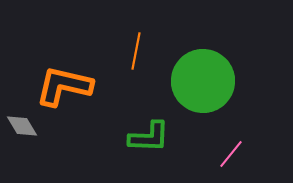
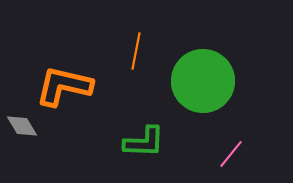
green L-shape: moved 5 px left, 5 px down
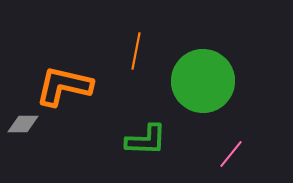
gray diamond: moved 1 px right, 2 px up; rotated 60 degrees counterclockwise
green L-shape: moved 2 px right, 2 px up
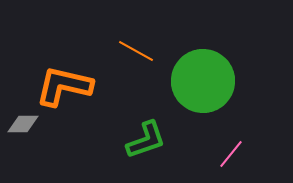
orange line: rotated 72 degrees counterclockwise
green L-shape: rotated 21 degrees counterclockwise
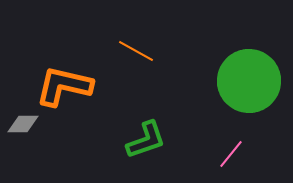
green circle: moved 46 px right
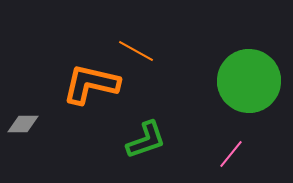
orange L-shape: moved 27 px right, 2 px up
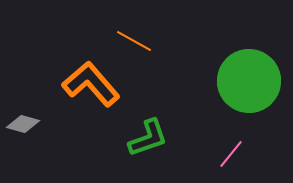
orange line: moved 2 px left, 10 px up
orange L-shape: rotated 36 degrees clockwise
gray diamond: rotated 16 degrees clockwise
green L-shape: moved 2 px right, 2 px up
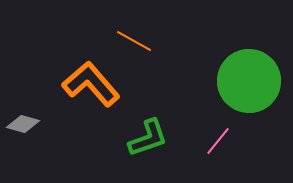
pink line: moved 13 px left, 13 px up
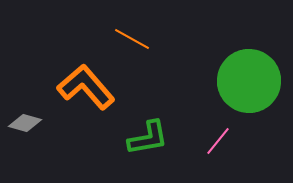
orange line: moved 2 px left, 2 px up
orange L-shape: moved 5 px left, 3 px down
gray diamond: moved 2 px right, 1 px up
green L-shape: rotated 9 degrees clockwise
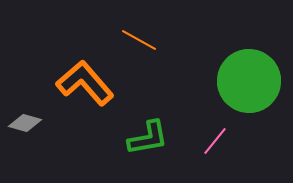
orange line: moved 7 px right, 1 px down
orange L-shape: moved 1 px left, 4 px up
pink line: moved 3 px left
